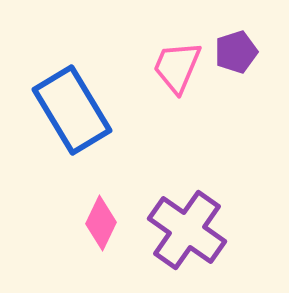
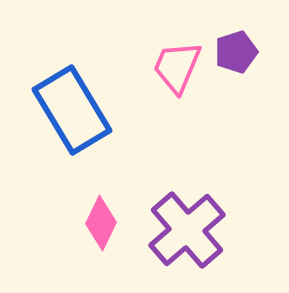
purple cross: rotated 14 degrees clockwise
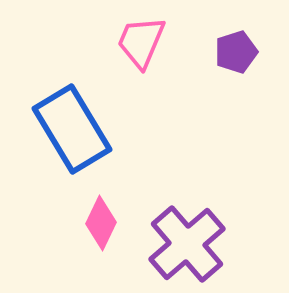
pink trapezoid: moved 36 px left, 25 px up
blue rectangle: moved 19 px down
purple cross: moved 14 px down
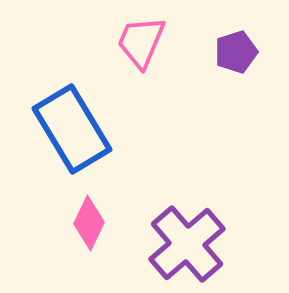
pink diamond: moved 12 px left
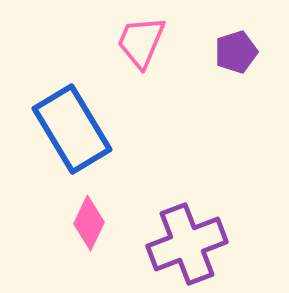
purple cross: rotated 20 degrees clockwise
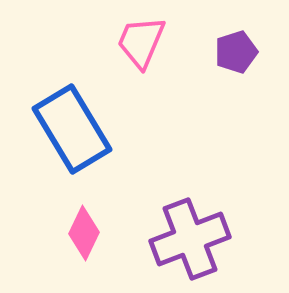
pink diamond: moved 5 px left, 10 px down
purple cross: moved 3 px right, 5 px up
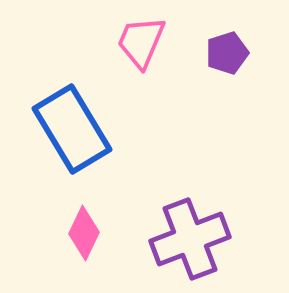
purple pentagon: moved 9 px left, 1 px down
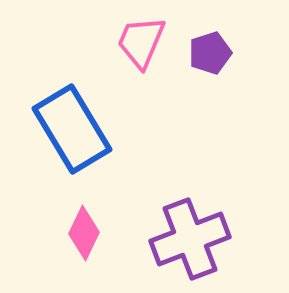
purple pentagon: moved 17 px left
